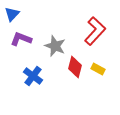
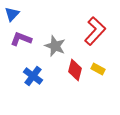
red diamond: moved 3 px down
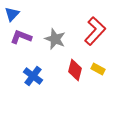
purple L-shape: moved 2 px up
gray star: moved 7 px up
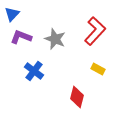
red diamond: moved 2 px right, 27 px down
blue cross: moved 1 px right, 5 px up
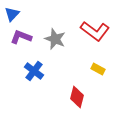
red L-shape: rotated 84 degrees clockwise
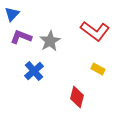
gray star: moved 5 px left, 2 px down; rotated 20 degrees clockwise
blue cross: rotated 12 degrees clockwise
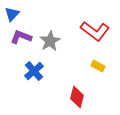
yellow rectangle: moved 3 px up
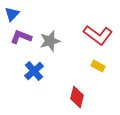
red L-shape: moved 3 px right, 4 px down
gray star: rotated 15 degrees clockwise
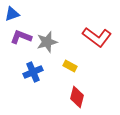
blue triangle: rotated 28 degrees clockwise
red L-shape: moved 1 px left, 2 px down
gray star: moved 3 px left, 1 px down
yellow rectangle: moved 28 px left
blue cross: moved 1 px left, 1 px down; rotated 18 degrees clockwise
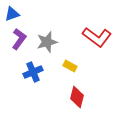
purple L-shape: moved 2 px left, 2 px down; rotated 105 degrees clockwise
